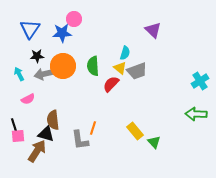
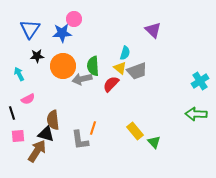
gray arrow: moved 38 px right, 5 px down
black line: moved 2 px left, 12 px up
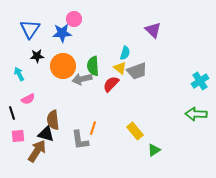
green triangle: moved 8 px down; rotated 40 degrees clockwise
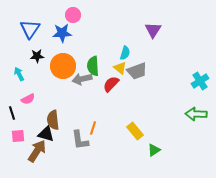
pink circle: moved 1 px left, 4 px up
purple triangle: rotated 18 degrees clockwise
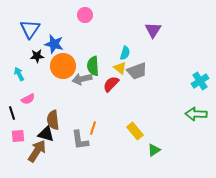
pink circle: moved 12 px right
blue star: moved 8 px left, 11 px down; rotated 18 degrees clockwise
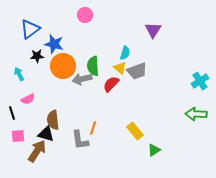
blue triangle: rotated 20 degrees clockwise
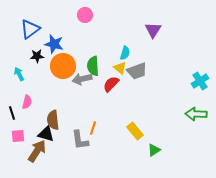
pink semicircle: moved 1 px left, 3 px down; rotated 48 degrees counterclockwise
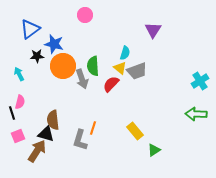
gray arrow: rotated 96 degrees counterclockwise
pink semicircle: moved 7 px left
pink square: rotated 16 degrees counterclockwise
gray L-shape: rotated 25 degrees clockwise
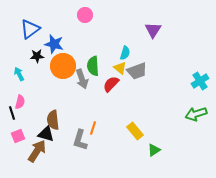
green arrow: rotated 20 degrees counterclockwise
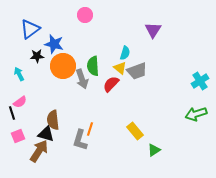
pink semicircle: rotated 40 degrees clockwise
orange line: moved 3 px left, 1 px down
brown arrow: moved 2 px right
